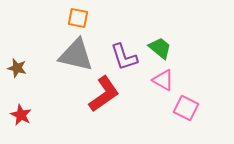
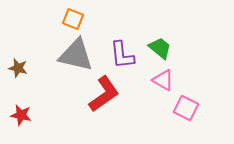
orange square: moved 5 px left, 1 px down; rotated 10 degrees clockwise
purple L-shape: moved 2 px left, 2 px up; rotated 12 degrees clockwise
brown star: moved 1 px right
red star: rotated 15 degrees counterclockwise
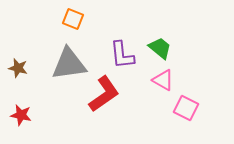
gray triangle: moved 7 px left, 9 px down; rotated 21 degrees counterclockwise
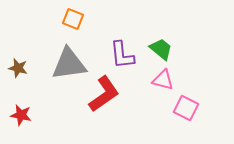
green trapezoid: moved 1 px right, 1 px down
pink triangle: rotated 15 degrees counterclockwise
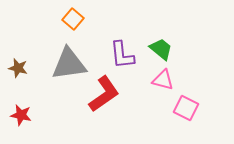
orange square: rotated 20 degrees clockwise
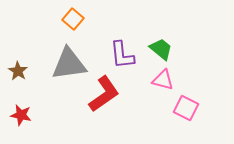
brown star: moved 3 px down; rotated 18 degrees clockwise
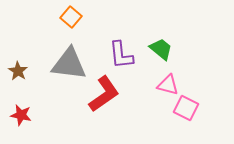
orange square: moved 2 px left, 2 px up
purple L-shape: moved 1 px left
gray triangle: rotated 15 degrees clockwise
pink triangle: moved 5 px right, 5 px down
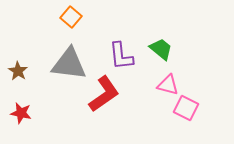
purple L-shape: moved 1 px down
red star: moved 2 px up
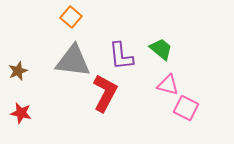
gray triangle: moved 4 px right, 3 px up
brown star: rotated 18 degrees clockwise
red L-shape: moved 1 px right, 1 px up; rotated 27 degrees counterclockwise
